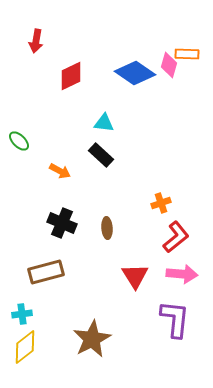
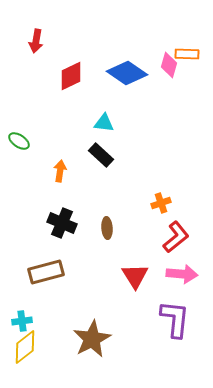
blue diamond: moved 8 px left
green ellipse: rotated 10 degrees counterclockwise
orange arrow: rotated 110 degrees counterclockwise
cyan cross: moved 7 px down
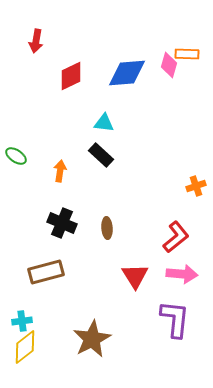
blue diamond: rotated 39 degrees counterclockwise
green ellipse: moved 3 px left, 15 px down
orange cross: moved 35 px right, 17 px up
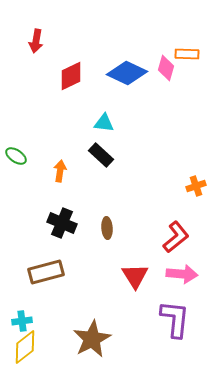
pink diamond: moved 3 px left, 3 px down
blue diamond: rotated 30 degrees clockwise
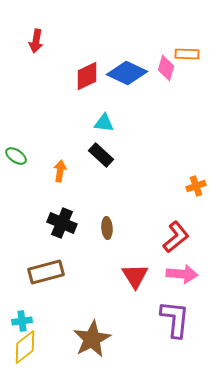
red diamond: moved 16 px right
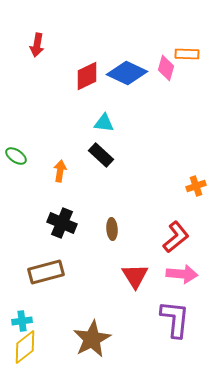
red arrow: moved 1 px right, 4 px down
brown ellipse: moved 5 px right, 1 px down
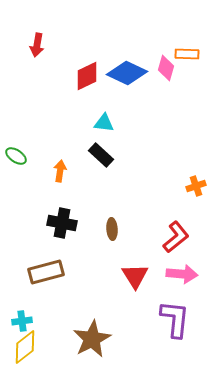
black cross: rotated 12 degrees counterclockwise
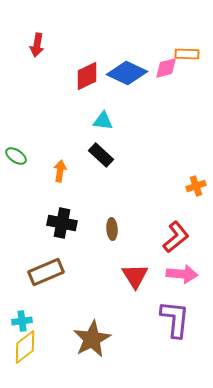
pink diamond: rotated 60 degrees clockwise
cyan triangle: moved 1 px left, 2 px up
brown rectangle: rotated 8 degrees counterclockwise
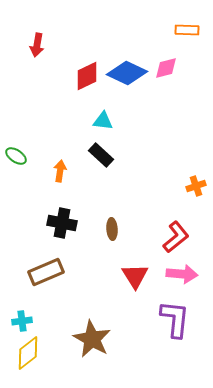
orange rectangle: moved 24 px up
brown star: rotated 15 degrees counterclockwise
yellow diamond: moved 3 px right, 6 px down
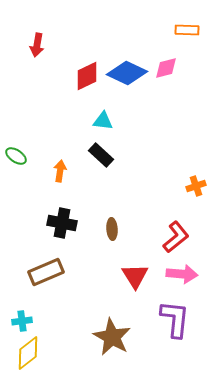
brown star: moved 20 px right, 2 px up
